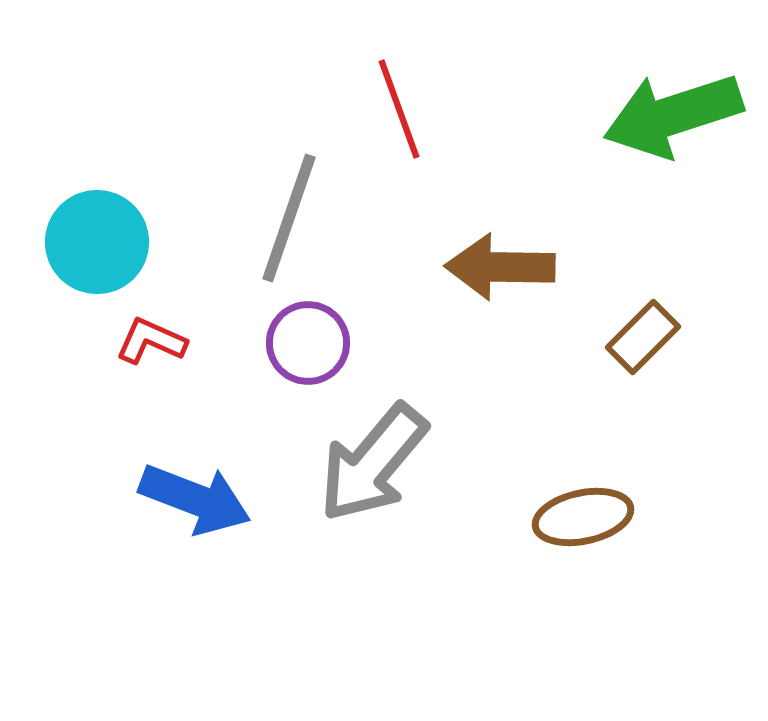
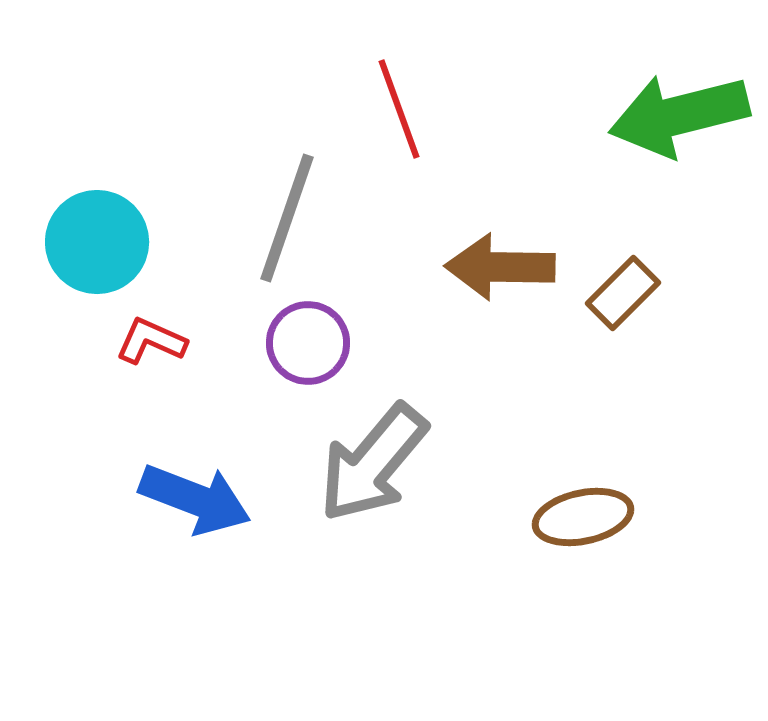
green arrow: moved 6 px right; rotated 4 degrees clockwise
gray line: moved 2 px left
brown rectangle: moved 20 px left, 44 px up
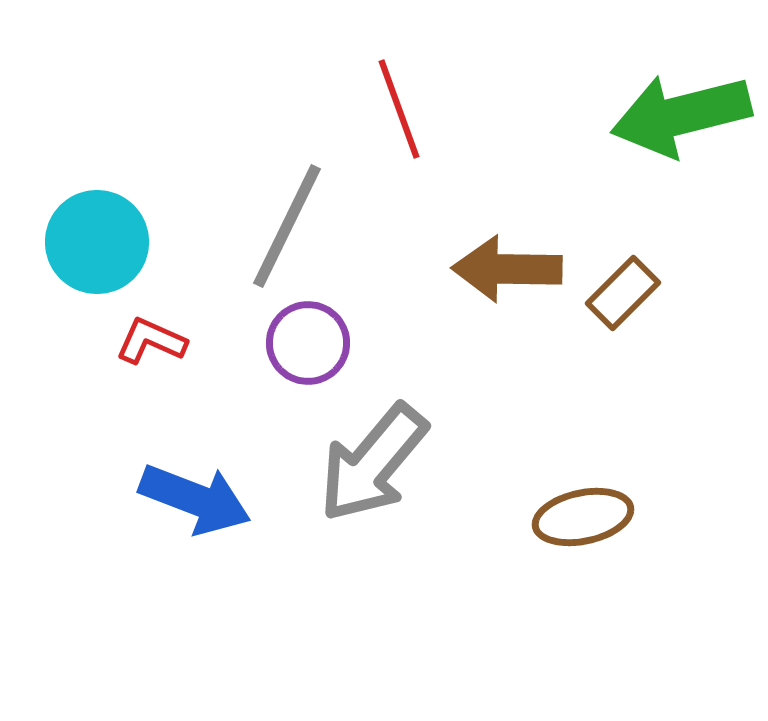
green arrow: moved 2 px right
gray line: moved 8 px down; rotated 7 degrees clockwise
brown arrow: moved 7 px right, 2 px down
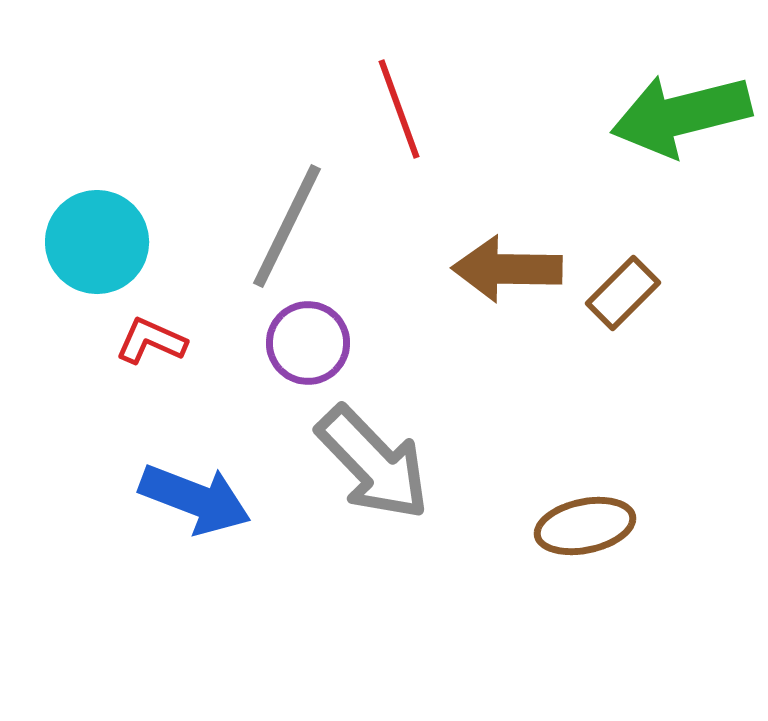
gray arrow: rotated 84 degrees counterclockwise
brown ellipse: moved 2 px right, 9 px down
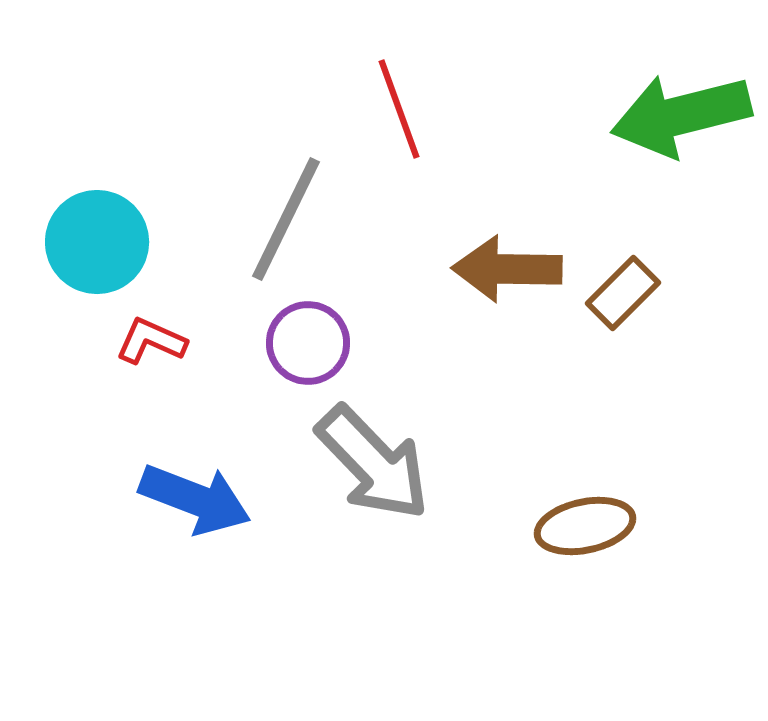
gray line: moved 1 px left, 7 px up
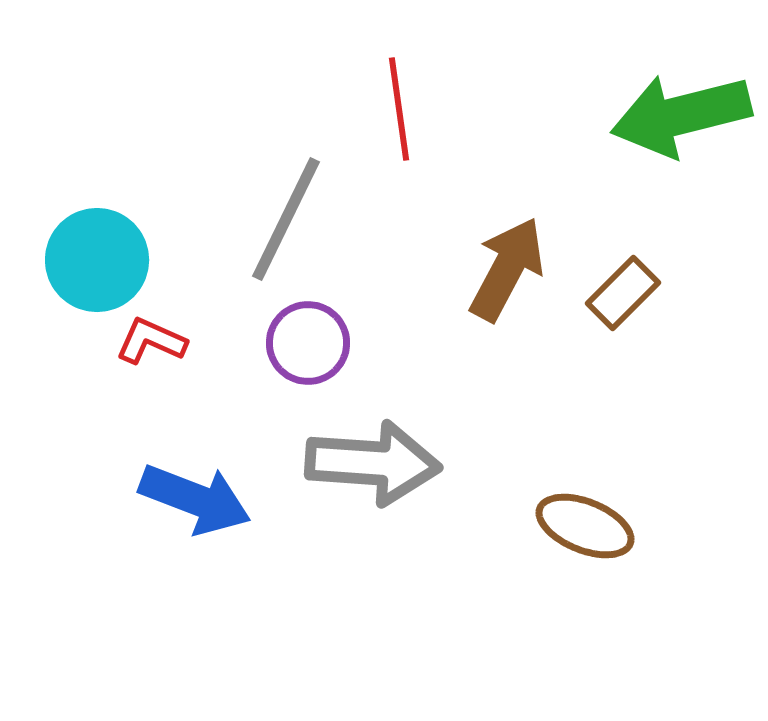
red line: rotated 12 degrees clockwise
cyan circle: moved 18 px down
brown arrow: rotated 117 degrees clockwise
gray arrow: rotated 42 degrees counterclockwise
brown ellipse: rotated 34 degrees clockwise
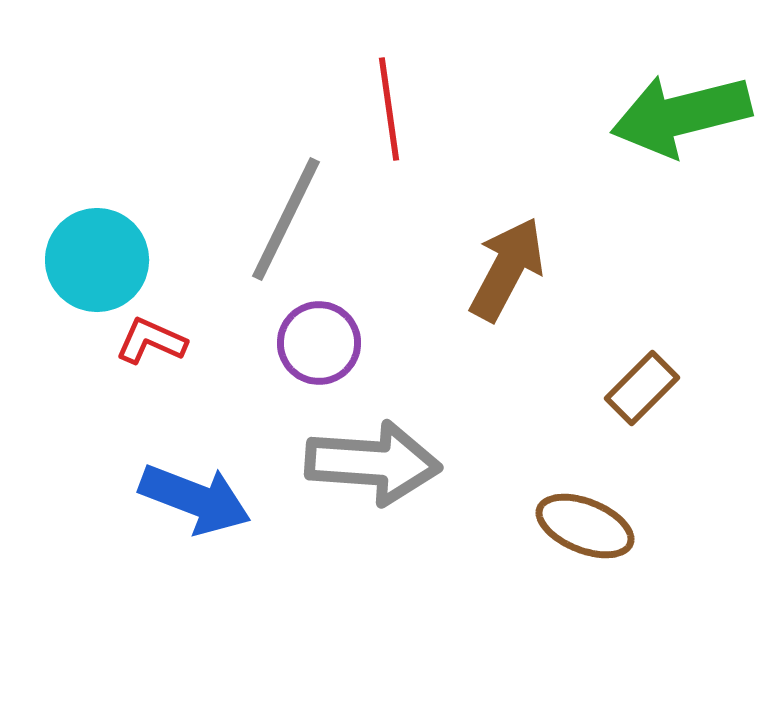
red line: moved 10 px left
brown rectangle: moved 19 px right, 95 px down
purple circle: moved 11 px right
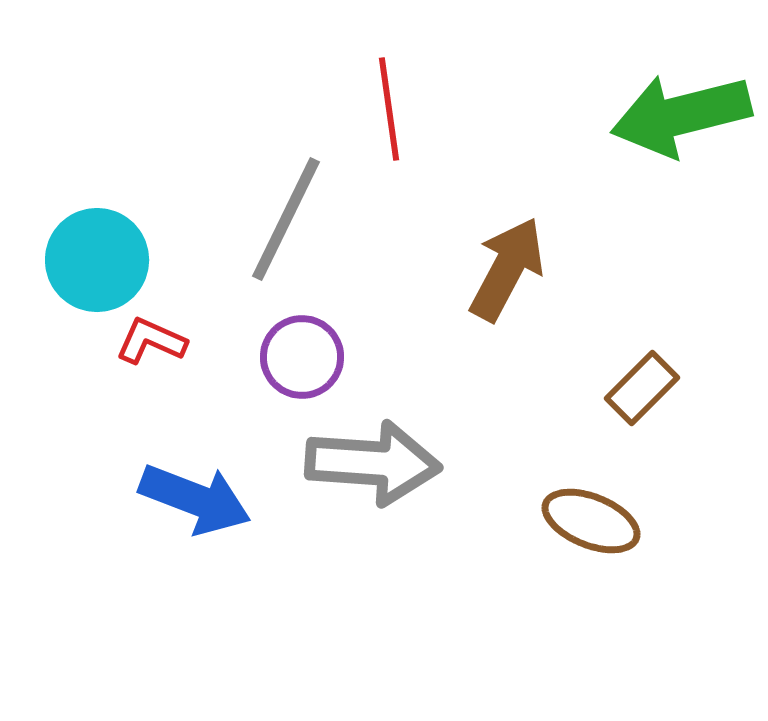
purple circle: moved 17 px left, 14 px down
brown ellipse: moved 6 px right, 5 px up
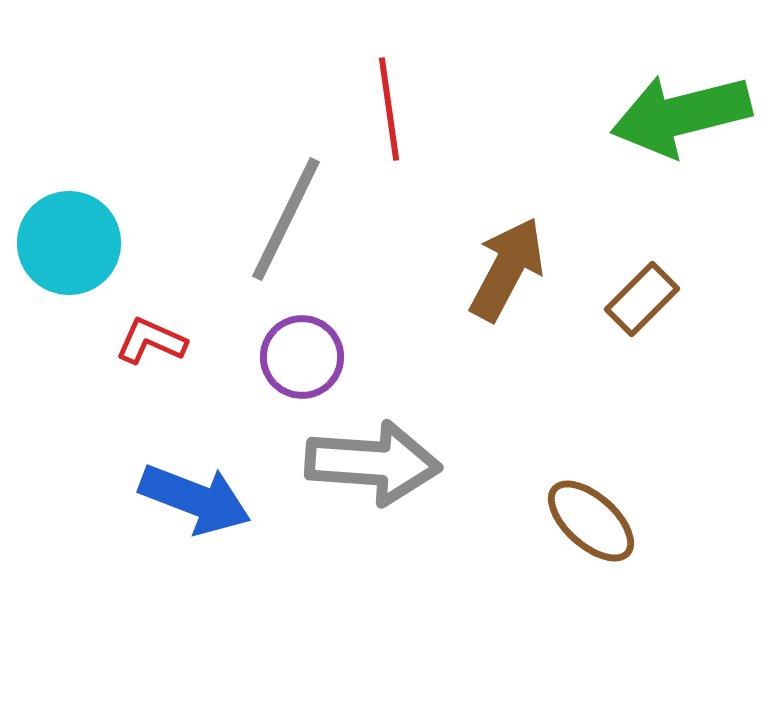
cyan circle: moved 28 px left, 17 px up
brown rectangle: moved 89 px up
brown ellipse: rotated 20 degrees clockwise
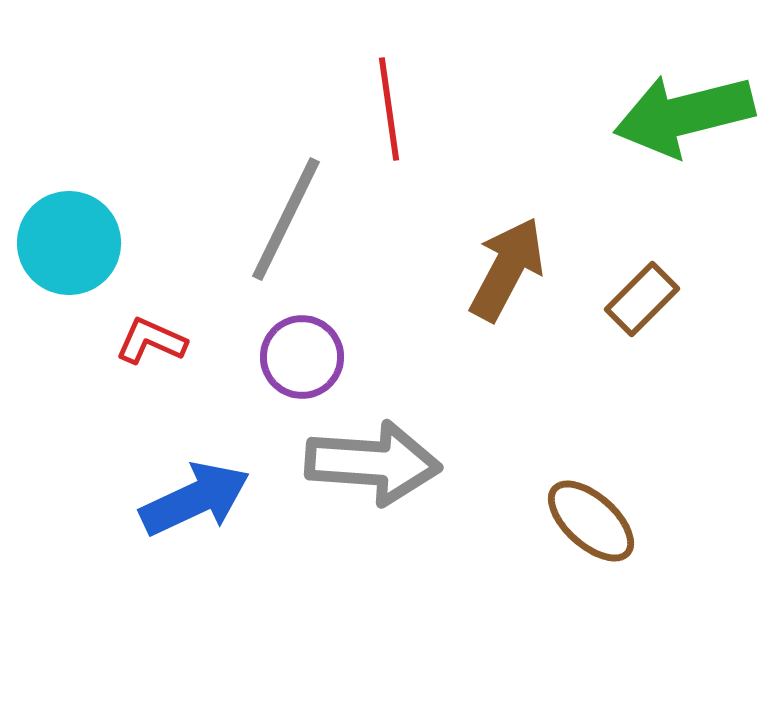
green arrow: moved 3 px right
blue arrow: rotated 46 degrees counterclockwise
